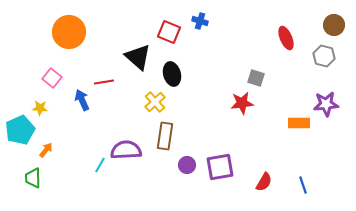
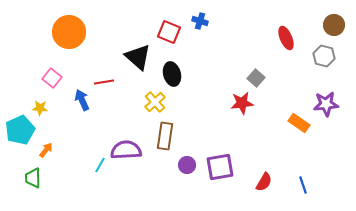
gray square: rotated 24 degrees clockwise
orange rectangle: rotated 35 degrees clockwise
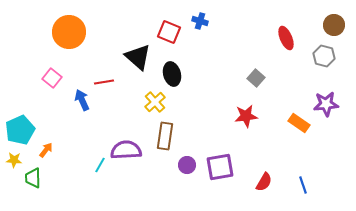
red star: moved 4 px right, 13 px down
yellow star: moved 26 px left, 52 px down
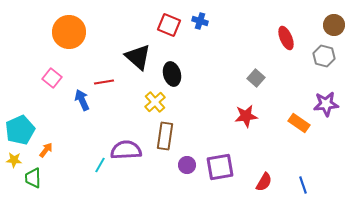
red square: moved 7 px up
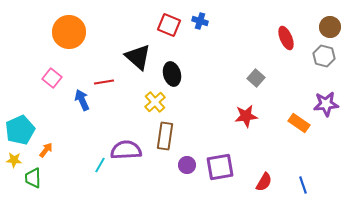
brown circle: moved 4 px left, 2 px down
